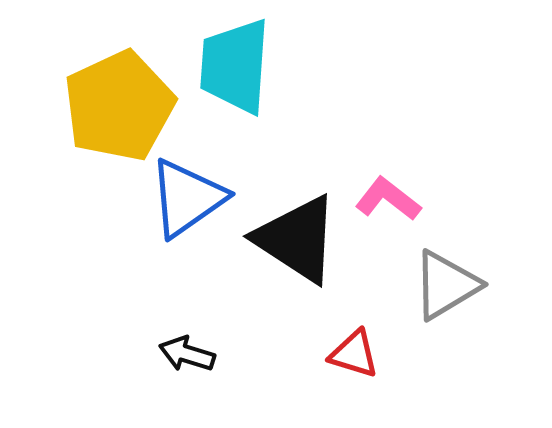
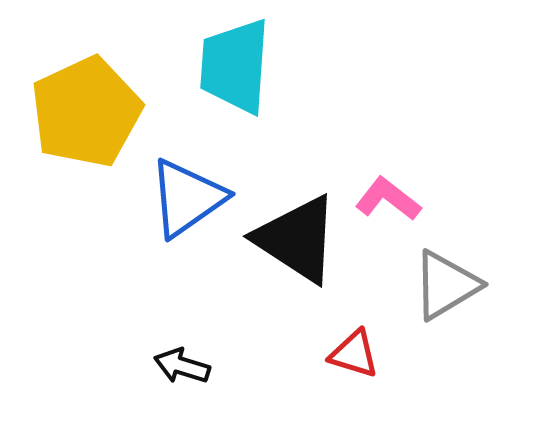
yellow pentagon: moved 33 px left, 6 px down
black arrow: moved 5 px left, 12 px down
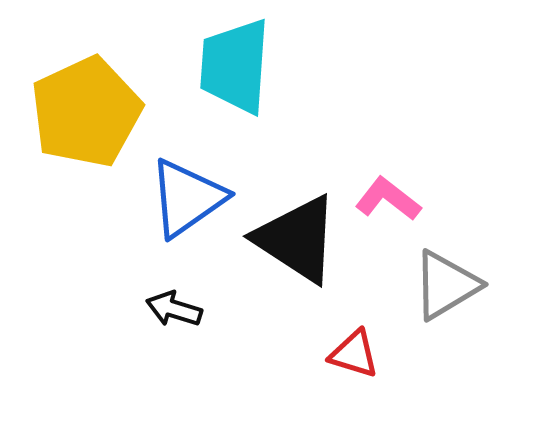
black arrow: moved 8 px left, 57 px up
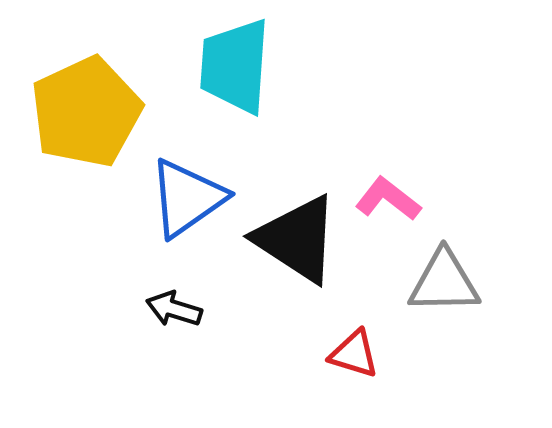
gray triangle: moved 2 px left, 3 px up; rotated 30 degrees clockwise
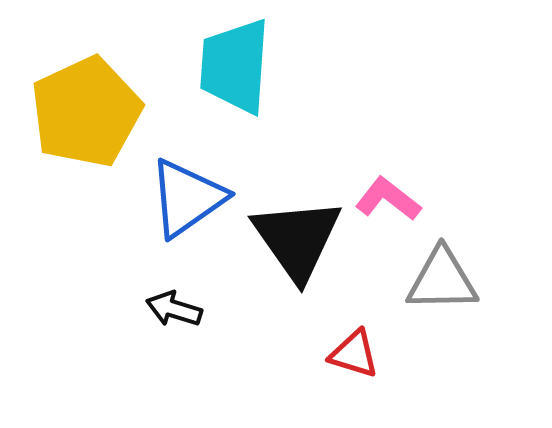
black triangle: rotated 22 degrees clockwise
gray triangle: moved 2 px left, 2 px up
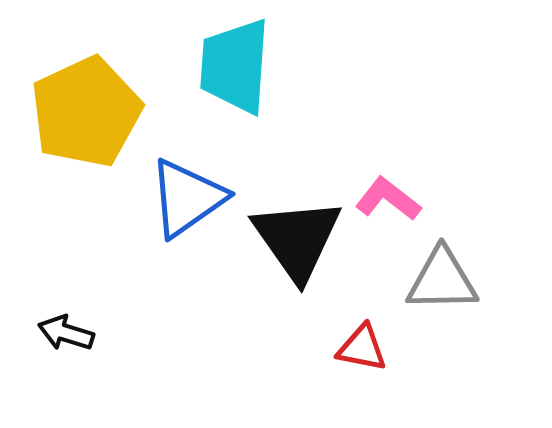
black arrow: moved 108 px left, 24 px down
red triangle: moved 8 px right, 6 px up; rotated 6 degrees counterclockwise
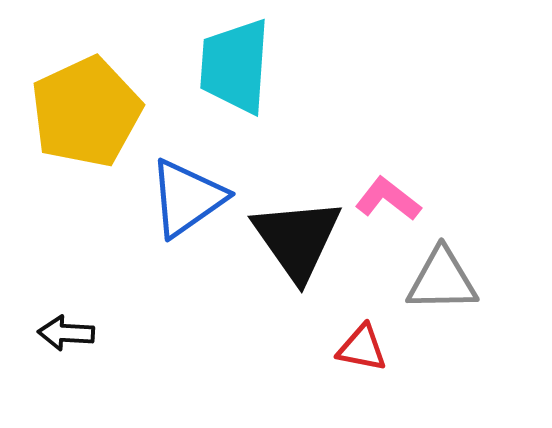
black arrow: rotated 14 degrees counterclockwise
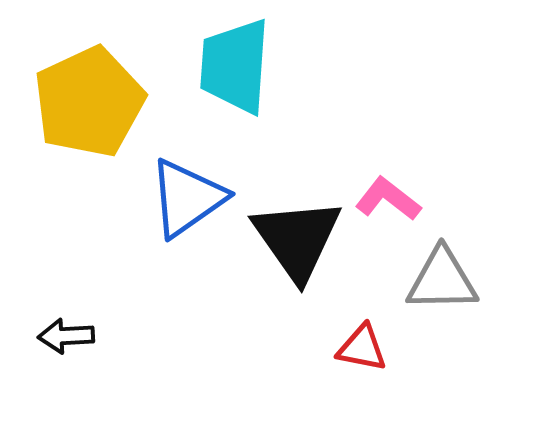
yellow pentagon: moved 3 px right, 10 px up
black arrow: moved 3 px down; rotated 6 degrees counterclockwise
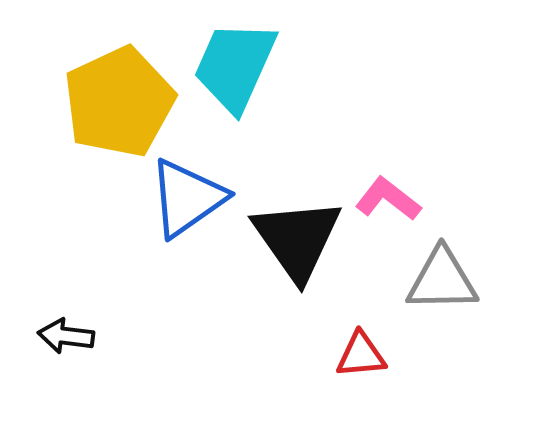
cyan trapezoid: rotated 20 degrees clockwise
yellow pentagon: moved 30 px right
black arrow: rotated 10 degrees clockwise
red triangle: moved 1 px left, 7 px down; rotated 16 degrees counterclockwise
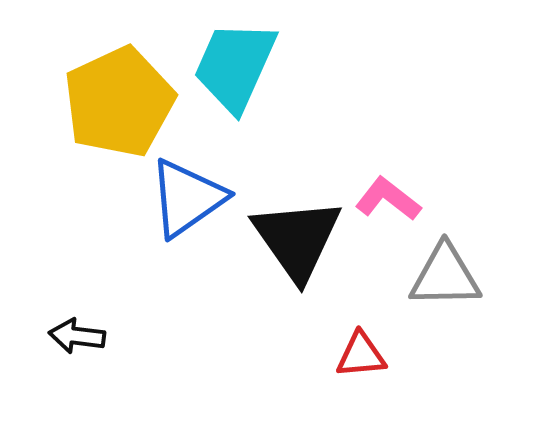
gray triangle: moved 3 px right, 4 px up
black arrow: moved 11 px right
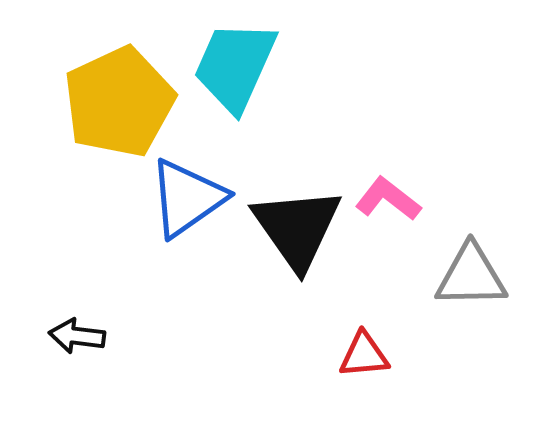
black triangle: moved 11 px up
gray triangle: moved 26 px right
red triangle: moved 3 px right
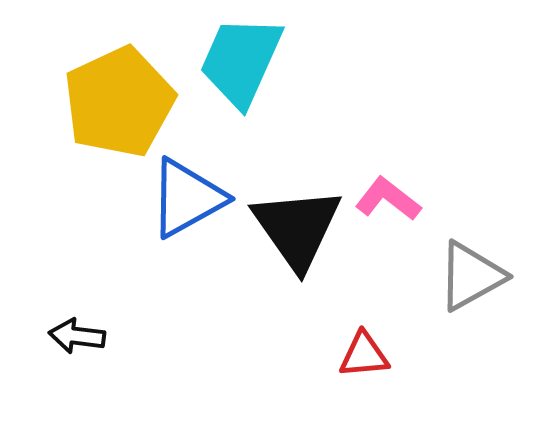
cyan trapezoid: moved 6 px right, 5 px up
blue triangle: rotated 6 degrees clockwise
gray triangle: rotated 28 degrees counterclockwise
